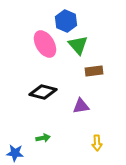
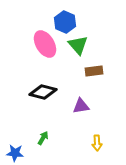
blue hexagon: moved 1 px left, 1 px down
green arrow: rotated 48 degrees counterclockwise
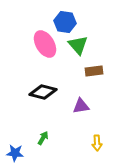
blue hexagon: rotated 15 degrees counterclockwise
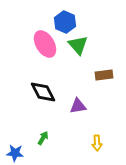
blue hexagon: rotated 15 degrees clockwise
brown rectangle: moved 10 px right, 4 px down
black diamond: rotated 48 degrees clockwise
purple triangle: moved 3 px left
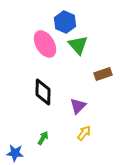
brown rectangle: moved 1 px left, 1 px up; rotated 12 degrees counterclockwise
black diamond: rotated 28 degrees clockwise
purple triangle: rotated 36 degrees counterclockwise
yellow arrow: moved 13 px left, 10 px up; rotated 140 degrees counterclockwise
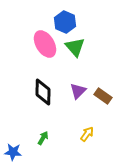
green triangle: moved 3 px left, 2 px down
brown rectangle: moved 22 px down; rotated 54 degrees clockwise
purple triangle: moved 15 px up
yellow arrow: moved 3 px right, 1 px down
blue star: moved 2 px left, 1 px up
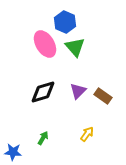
black diamond: rotated 72 degrees clockwise
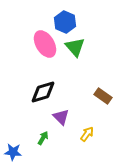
purple triangle: moved 17 px left, 26 px down; rotated 30 degrees counterclockwise
